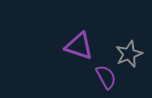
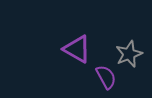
purple triangle: moved 2 px left, 3 px down; rotated 12 degrees clockwise
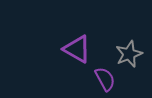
purple semicircle: moved 1 px left, 2 px down
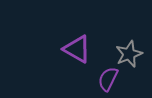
purple semicircle: moved 3 px right; rotated 125 degrees counterclockwise
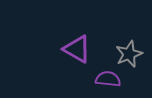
purple semicircle: rotated 70 degrees clockwise
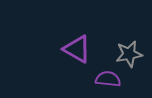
gray star: rotated 12 degrees clockwise
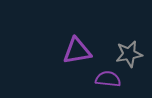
purple triangle: moved 2 px down; rotated 40 degrees counterclockwise
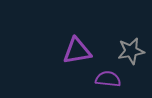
gray star: moved 2 px right, 3 px up
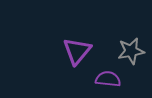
purple triangle: rotated 40 degrees counterclockwise
